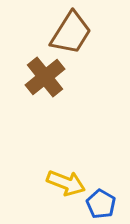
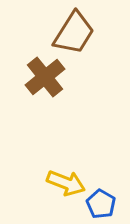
brown trapezoid: moved 3 px right
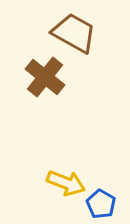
brown trapezoid: rotated 93 degrees counterclockwise
brown cross: rotated 12 degrees counterclockwise
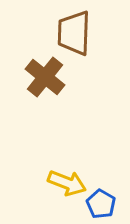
brown trapezoid: rotated 117 degrees counterclockwise
yellow arrow: moved 1 px right
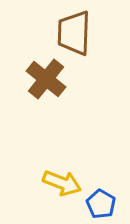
brown cross: moved 1 px right, 2 px down
yellow arrow: moved 5 px left
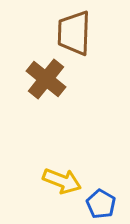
yellow arrow: moved 2 px up
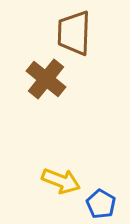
yellow arrow: moved 1 px left
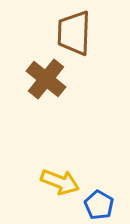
yellow arrow: moved 1 px left, 1 px down
blue pentagon: moved 2 px left, 1 px down
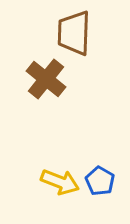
blue pentagon: moved 1 px right, 24 px up
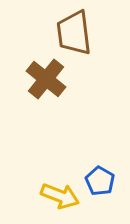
brown trapezoid: rotated 9 degrees counterclockwise
yellow arrow: moved 14 px down
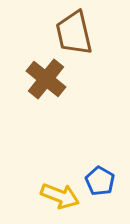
brown trapezoid: rotated 6 degrees counterclockwise
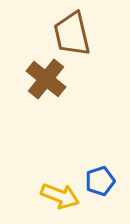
brown trapezoid: moved 2 px left, 1 px down
blue pentagon: rotated 24 degrees clockwise
